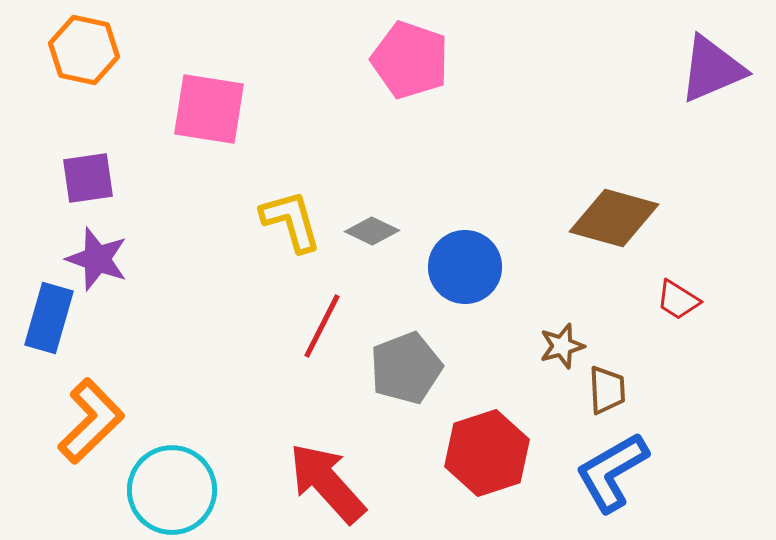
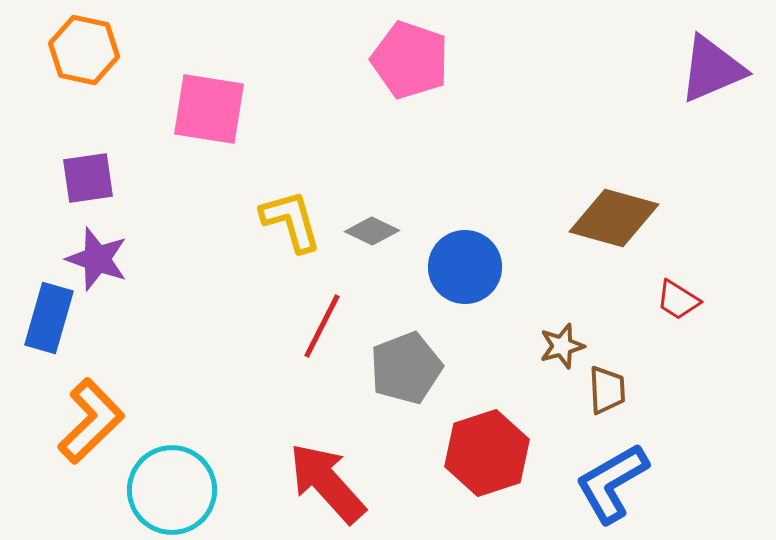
blue L-shape: moved 11 px down
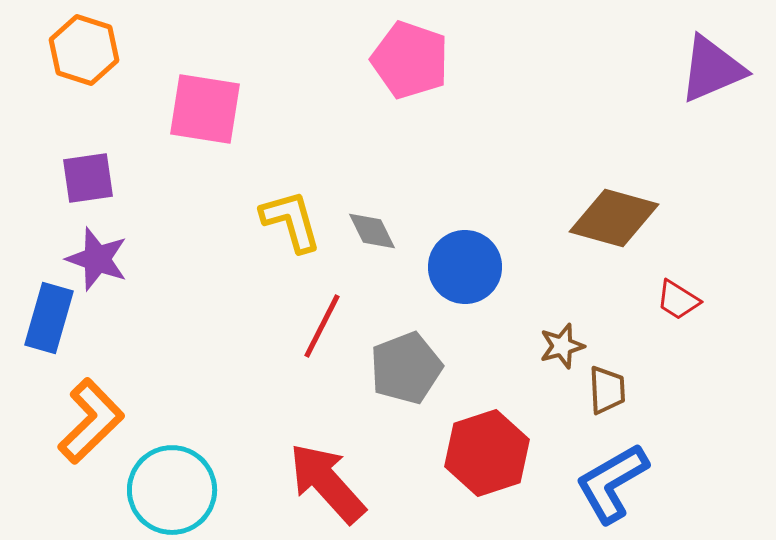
orange hexagon: rotated 6 degrees clockwise
pink square: moved 4 px left
gray diamond: rotated 38 degrees clockwise
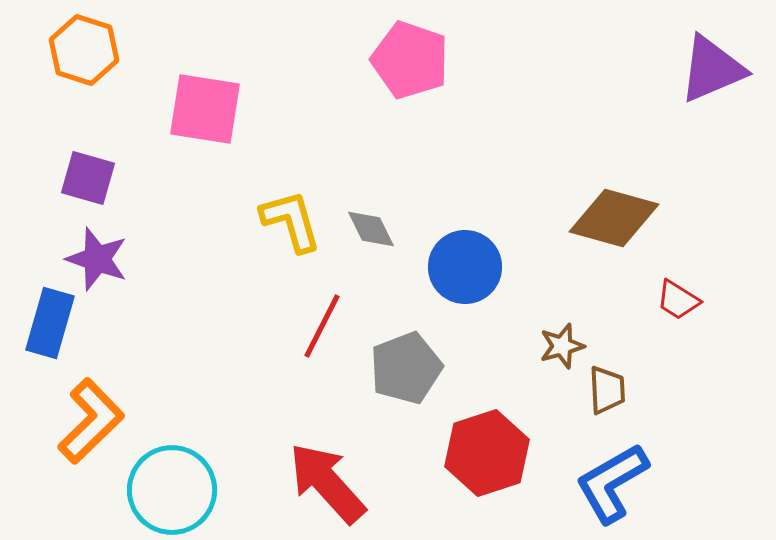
purple square: rotated 24 degrees clockwise
gray diamond: moved 1 px left, 2 px up
blue rectangle: moved 1 px right, 5 px down
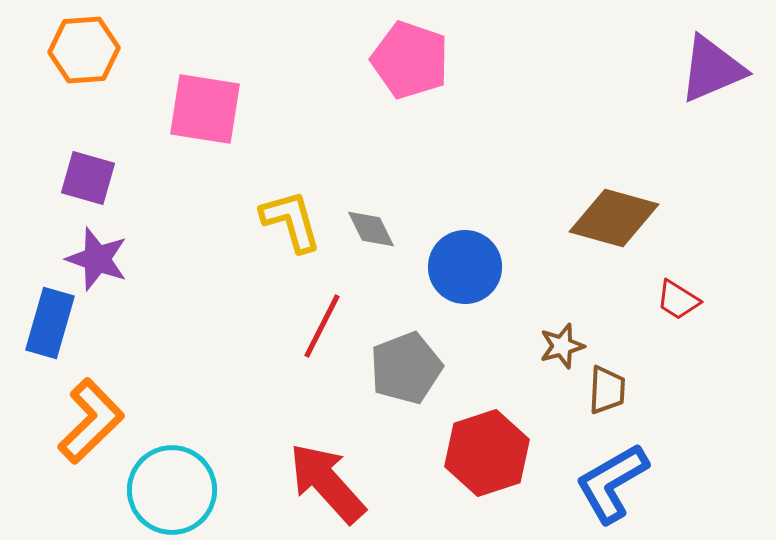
orange hexagon: rotated 22 degrees counterclockwise
brown trapezoid: rotated 6 degrees clockwise
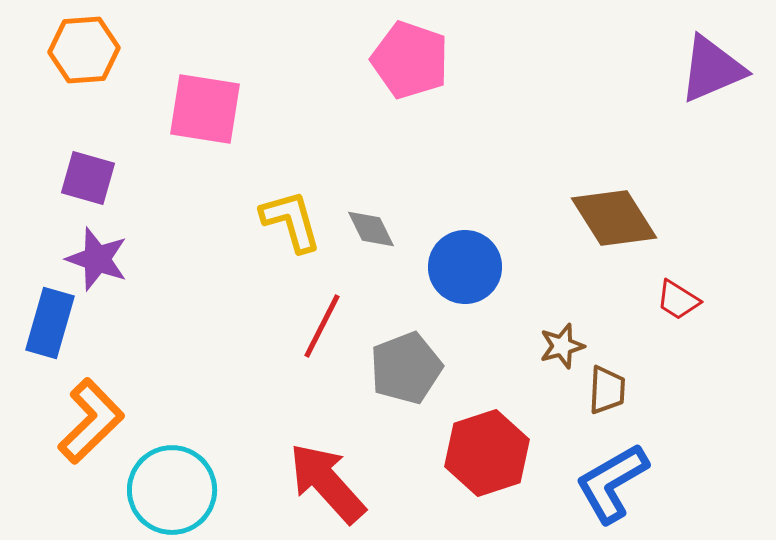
brown diamond: rotated 42 degrees clockwise
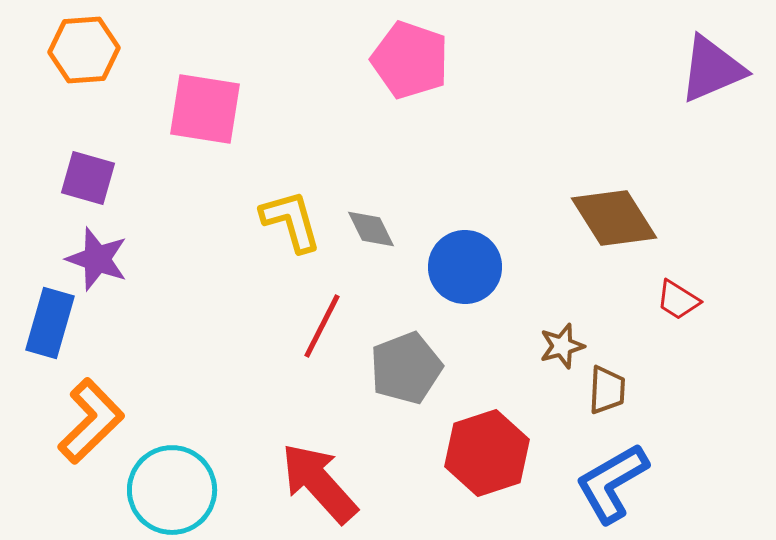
red arrow: moved 8 px left
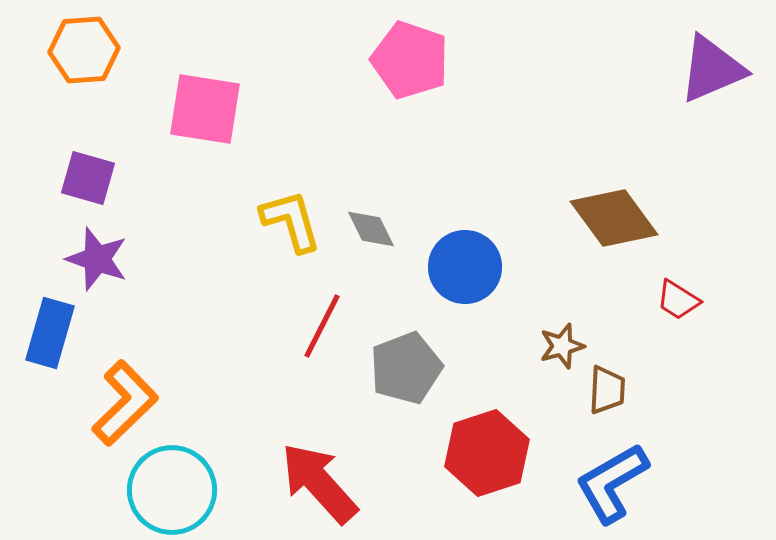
brown diamond: rotated 4 degrees counterclockwise
blue rectangle: moved 10 px down
orange L-shape: moved 34 px right, 18 px up
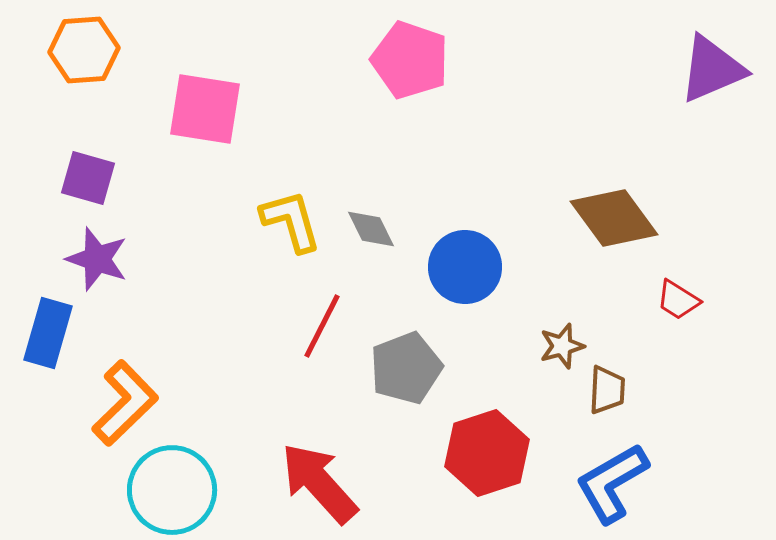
blue rectangle: moved 2 px left
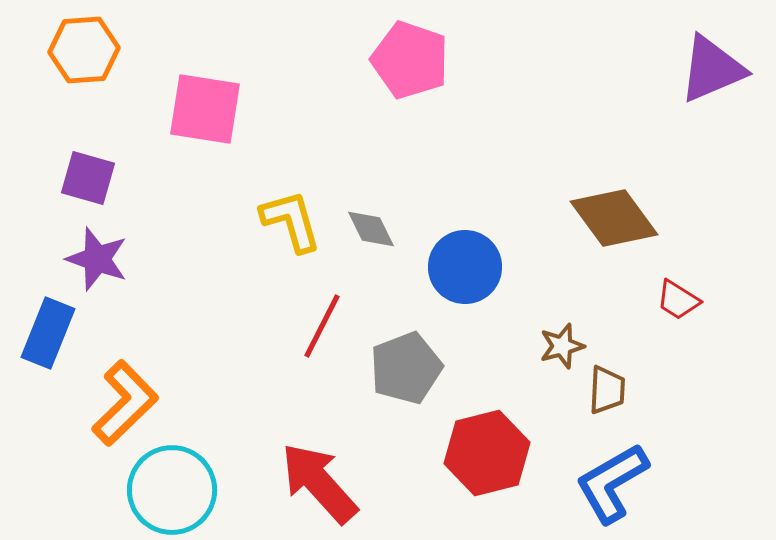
blue rectangle: rotated 6 degrees clockwise
red hexagon: rotated 4 degrees clockwise
